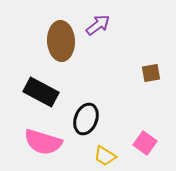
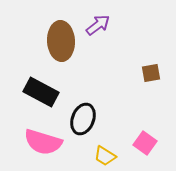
black ellipse: moved 3 px left
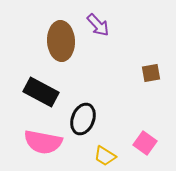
purple arrow: rotated 85 degrees clockwise
pink semicircle: rotated 6 degrees counterclockwise
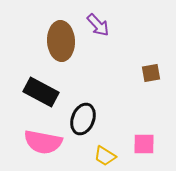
pink square: moved 1 px left, 1 px down; rotated 35 degrees counterclockwise
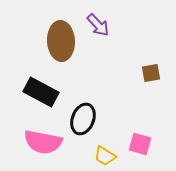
pink square: moved 4 px left; rotated 15 degrees clockwise
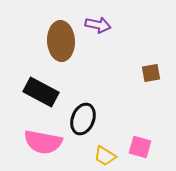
purple arrow: rotated 35 degrees counterclockwise
pink square: moved 3 px down
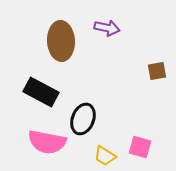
purple arrow: moved 9 px right, 3 px down
brown square: moved 6 px right, 2 px up
pink semicircle: moved 4 px right
